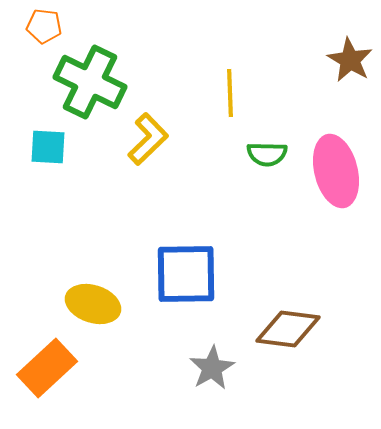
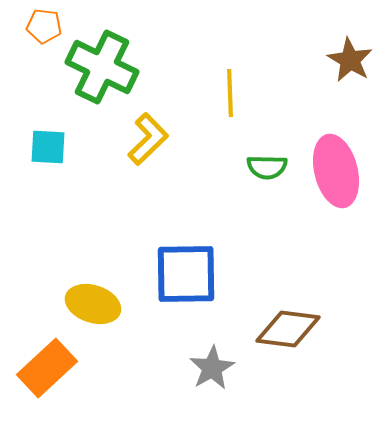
green cross: moved 12 px right, 15 px up
green semicircle: moved 13 px down
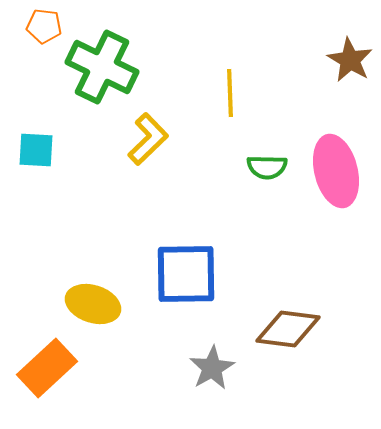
cyan square: moved 12 px left, 3 px down
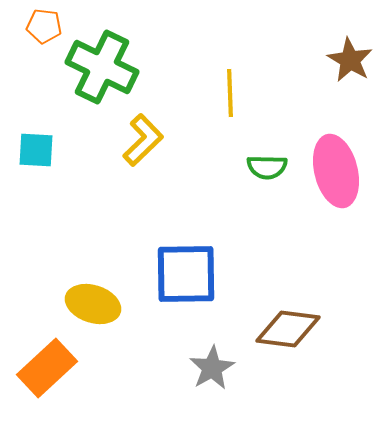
yellow L-shape: moved 5 px left, 1 px down
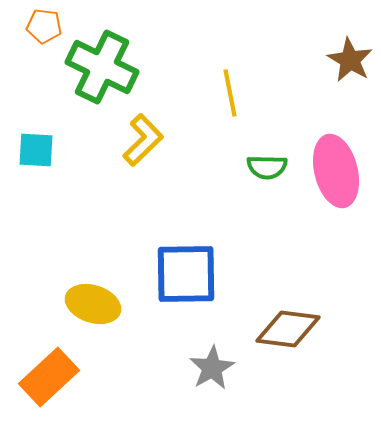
yellow line: rotated 9 degrees counterclockwise
orange rectangle: moved 2 px right, 9 px down
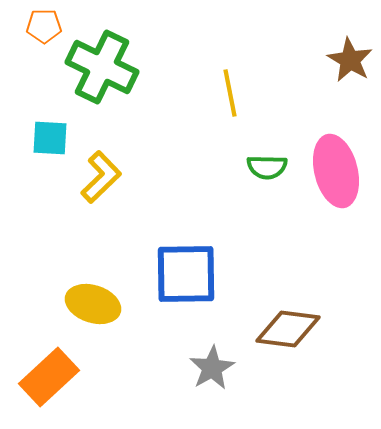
orange pentagon: rotated 8 degrees counterclockwise
yellow L-shape: moved 42 px left, 37 px down
cyan square: moved 14 px right, 12 px up
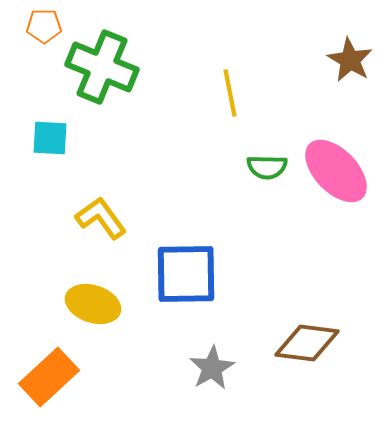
green cross: rotated 4 degrees counterclockwise
pink ellipse: rotated 30 degrees counterclockwise
yellow L-shape: moved 41 px down; rotated 82 degrees counterclockwise
brown diamond: moved 19 px right, 14 px down
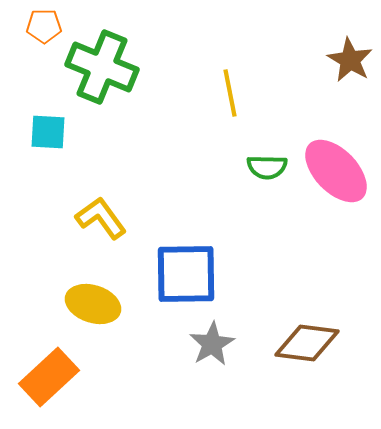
cyan square: moved 2 px left, 6 px up
gray star: moved 24 px up
